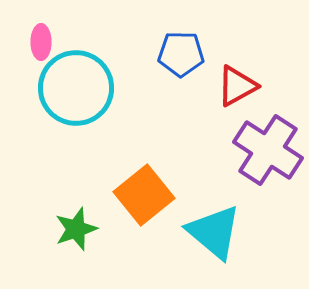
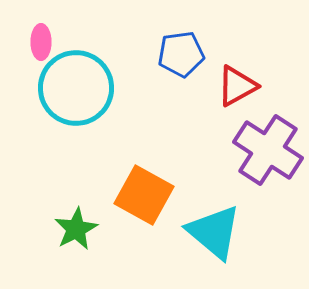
blue pentagon: rotated 9 degrees counterclockwise
orange square: rotated 22 degrees counterclockwise
green star: rotated 9 degrees counterclockwise
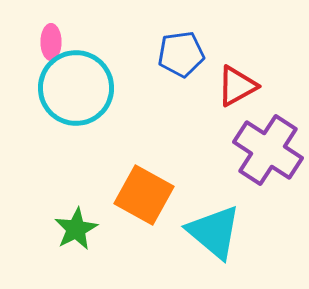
pink ellipse: moved 10 px right
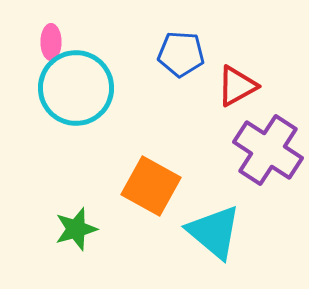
blue pentagon: rotated 12 degrees clockwise
orange square: moved 7 px right, 9 px up
green star: rotated 12 degrees clockwise
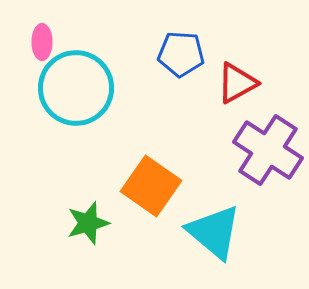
pink ellipse: moved 9 px left
red triangle: moved 3 px up
orange square: rotated 6 degrees clockwise
green star: moved 12 px right, 6 px up
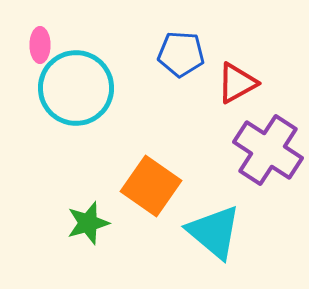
pink ellipse: moved 2 px left, 3 px down
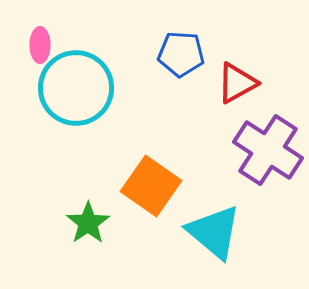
green star: rotated 18 degrees counterclockwise
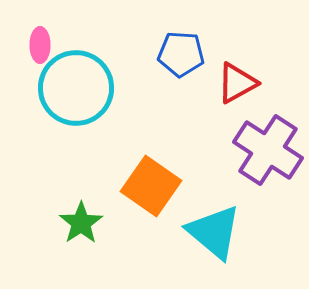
green star: moved 7 px left
